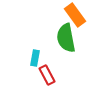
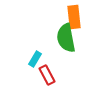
orange rectangle: moved 1 px left, 2 px down; rotated 30 degrees clockwise
cyan rectangle: moved 1 px down; rotated 21 degrees clockwise
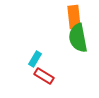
green semicircle: moved 12 px right
red rectangle: moved 3 px left, 1 px down; rotated 30 degrees counterclockwise
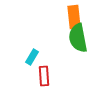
cyan rectangle: moved 3 px left, 2 px up
red rectangle: rotated 54 degrees clockwise
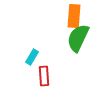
orange rectangle: moved 1 px up; rotated 10 degrees clockwise
green semicircle: rotated 36 degrees clockwise
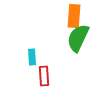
cyan rectangle: rotated 35 degrees counterclockwise
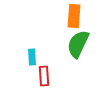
green semicircle: moved 6 px down
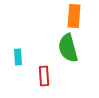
green semicircle: moved 10 px left, 4 px down; rotated 40 degrees counterclockwise
cyan rectangle: moved 14 px left
